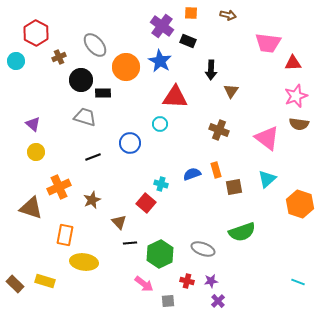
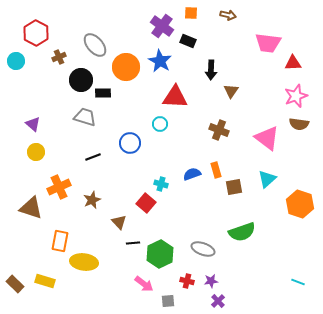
orange rectangle at (65, 235): moved 5 px left, 6 px down
black line at (130, 243): moved 3 px right
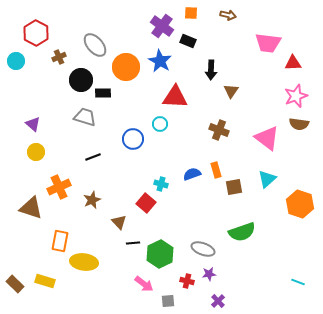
blue circle at (130, 143): moved 3 px right, 4 px up
purple star at (211, 281): moved 2 px left, 7 px up
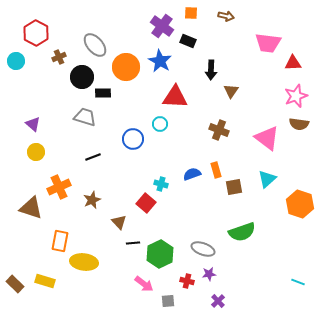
brown arrow at (228, 15): moved 2 px left, 1 px down
black circle at (81, 80): moved 1 px right, 3 px up
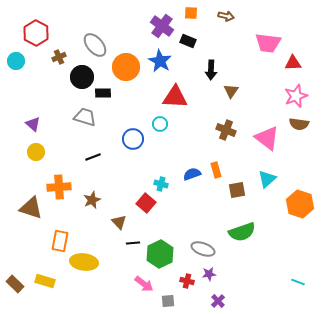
brown cross at (219, 130): moved 7 px right
orange cross at (59, 187): rotated 20 degrees clockwise
brown square at (234, 187): moved 3 px right, 3 px down
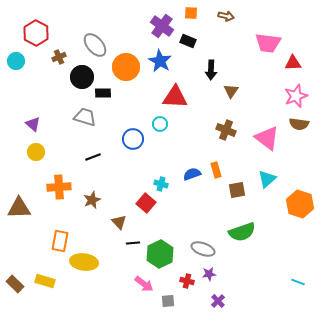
brown triangle at (31, 208): moved 12 px left; rotated 20 degrees counterclockwise
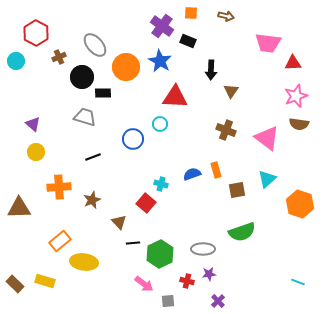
orange rectangle at (60, 241): rotated 40 degrees clockwise
gray ellipse at (203, 249): rotated 20 degrees counterclockwise
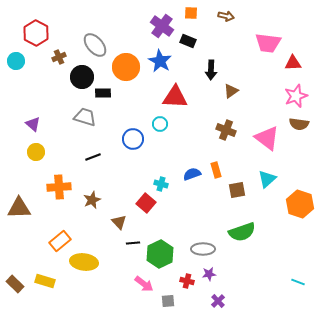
brown triangle at (231, 91): rotated 21 degrees clockwise
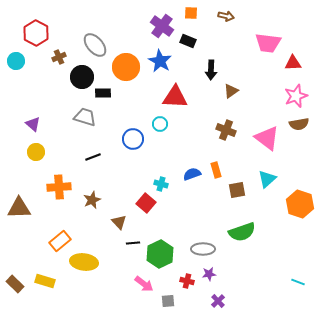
brown semicircle at (299, 124): rotated 18 degrees counterclockwise
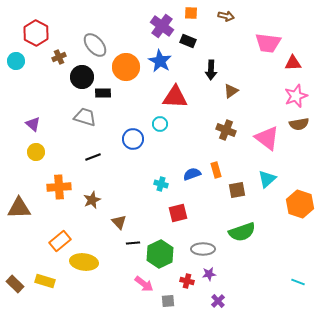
red square at (146, 203): moved 32 px right, 10 px down; rotated 36 degrees clockwise
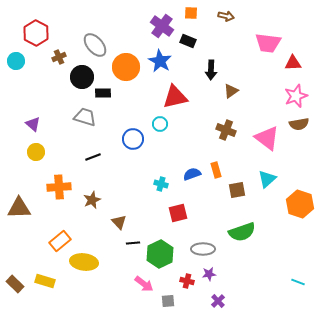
red triangle at (175, 97): rotated 16 degrees counterclockwise
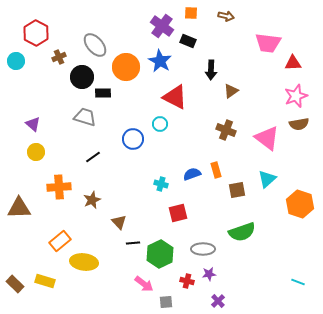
red triangle at (175, 97): rotated 40 degrees clockwise
black line at (93, 157): rotated 14 degrees counterclockwise
gray square at (168, 301): moved 2 px left, 1 px down
